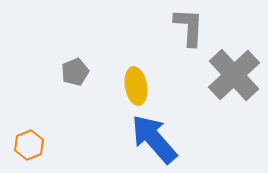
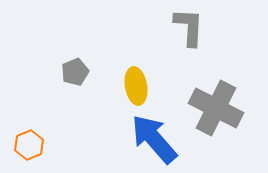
gray cross: moved 18 px left, 33 px down; rotated 20 degrees counterclockwise
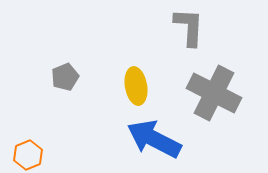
gray pentagon: moved 10 px left, 5 px down
gray cross: moved 2 px left, 15 px up
blue arrow: rotated 22 degrees counterclockwise
orange hexagon: moved 1 px left, 10 px down
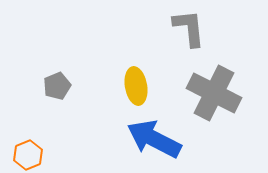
gray L-shape: moved 1 px down; rotated 9 degrees counterclockwise
gray pentagon: moved 8 px left, 9 px down
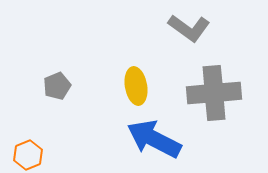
gray L-shape: rotated 132 degrees clockwise
gray cross: rotated 32 degrees counterclockwise
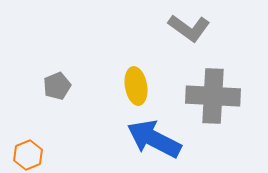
gray cross: moved 1 px left, 3 px down; rotated 8 degrees clockwise
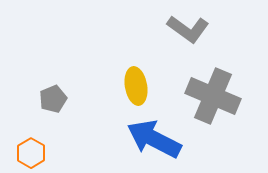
gray L-shape: moved 1 px left, 1 px down
gray pentagon: moved 4 px left, 13 px down
gray cross: rotated 20 degrees clockwise
orange hexagon: moved 3 px right, 2 px up; rotated 8 degrees counterclockwise
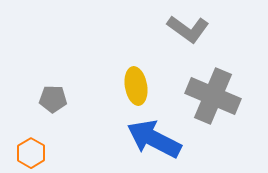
gray pentagon: rotated 24 degrees clockwise
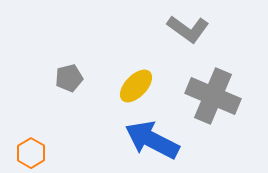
yellow ellipse: rotated 54 degrees clockwise
gray pentagon: moved 16 px right, 21 px up; rotated 16 degrees counterclockwise
blue arrow: moved 2 px left, 1 px down
